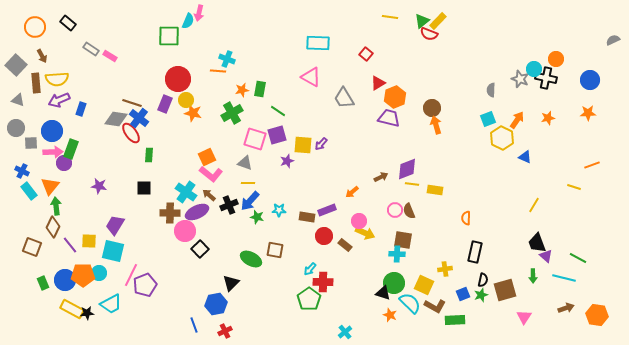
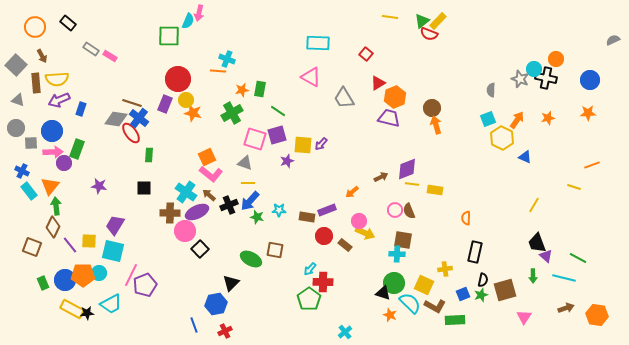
green rectangle at (71, 149): moved 6 px right
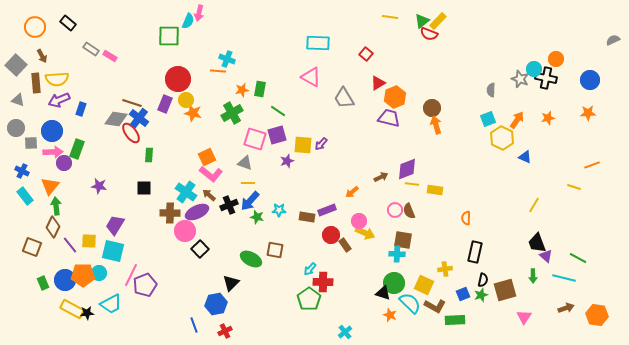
cyan rectangle at (29, 191): moved 4 px left, 5 px down
red circle at (324, 236): moved 7 px right, 1 px up
brown rectangle at (345, 245): rotated 16 degrees clockwise
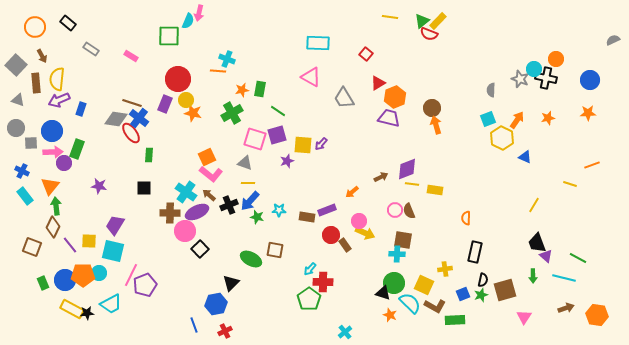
pink rectangle at (110, 56): moved 21 px right
yellow semicircle at (57, 79): rotated 100 degrees clockwise
yellow line at (574, 187): moved 4 px left, 3 px up
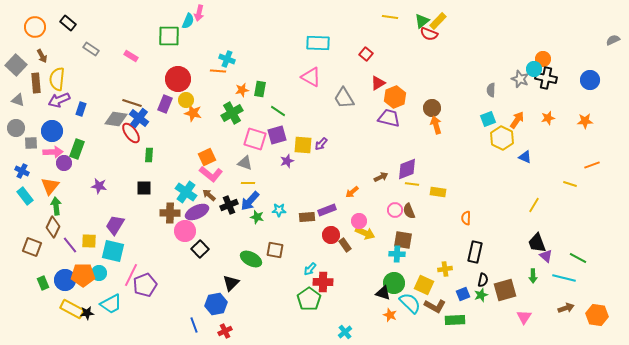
orange circle at (556, 59): moved 13 px left
orange star at (588, 113): moved 3 px left, 8 px down
yellow rectangle at (435, 190): moved 3 px right, 2 px down
brown rectangle at (307, 217): rotated 14 degrees counterclockwise
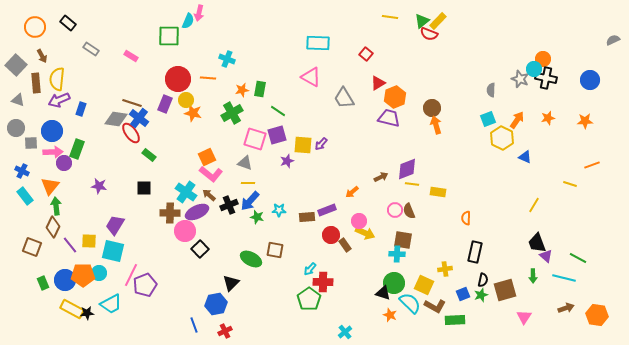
orange line at (218, 71): moved 10 px left, 7 px down
green rectangle at (149, 155): rotated 56 degrees counterclockwise
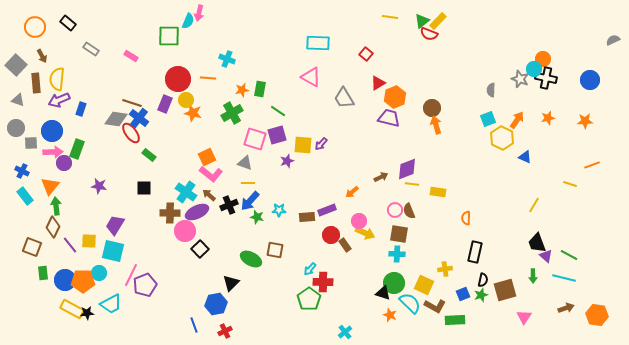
brown square at (403, 240): moved 4 px left, 6 px up
green line at (578, 258): moved 9 px left, 3 px up
orange pentagon at (83, 275): moved 6 px down
green rectangle at (43, 283): moved 10 px up; rotated 16 degrees clockwise
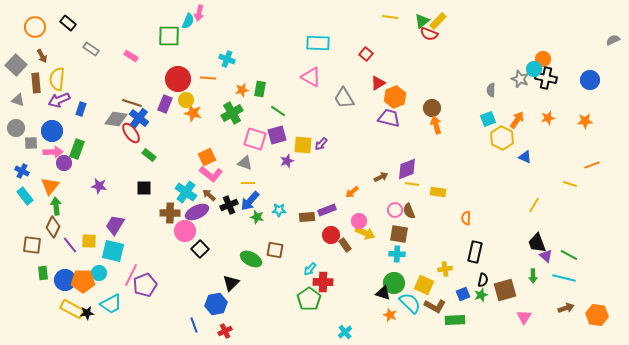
brown square at (32, 247): moved 2 px up; rotated 12 degrees counterclockwise
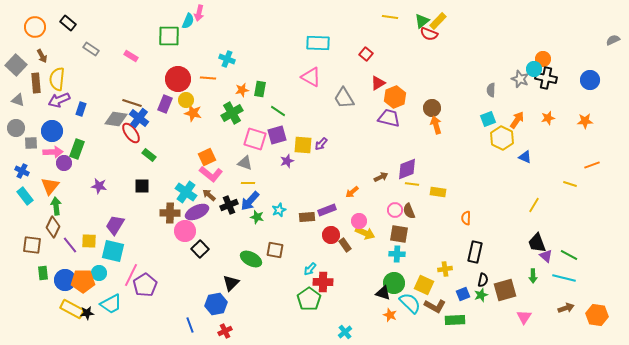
black square at (144, 188): moved 2 px left, 2 px up
cyan star at (279, 210): rotated 24 degrees counterclockwise
purple pentagon at (145, 285): rotated 10 degrees counterclockwise
blue line at (194, 325): moved 4 px left
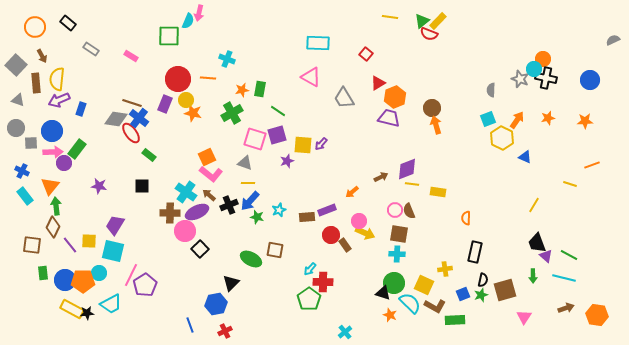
green rectangle at (77, 149): rotated 18 degrees clockwise
